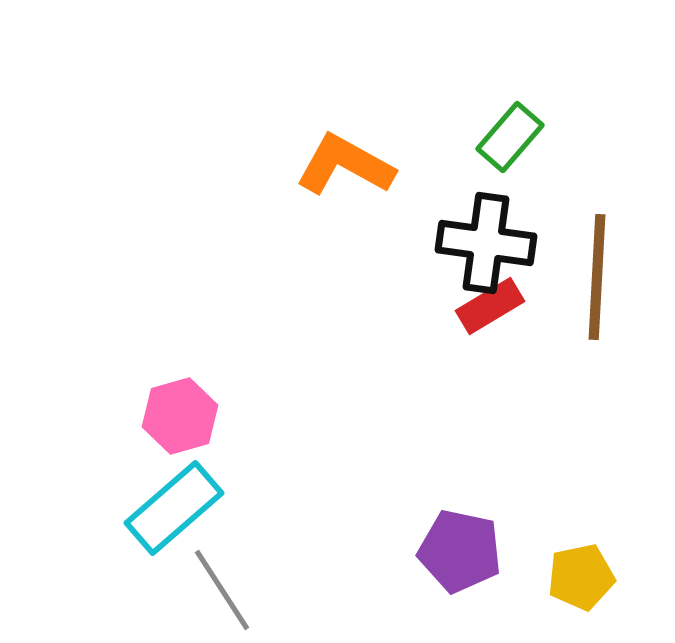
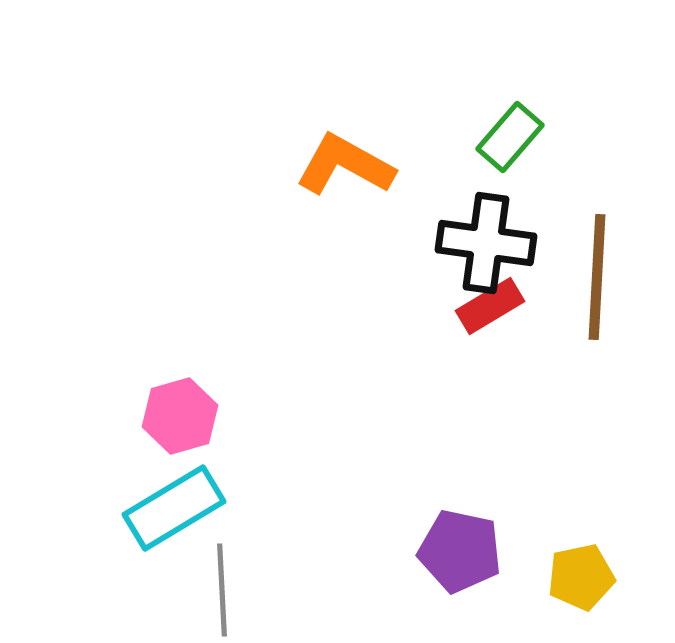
cyan rectangle: rotated 10 degrees clockwise
gray line: rotated 30 degrees clockwise
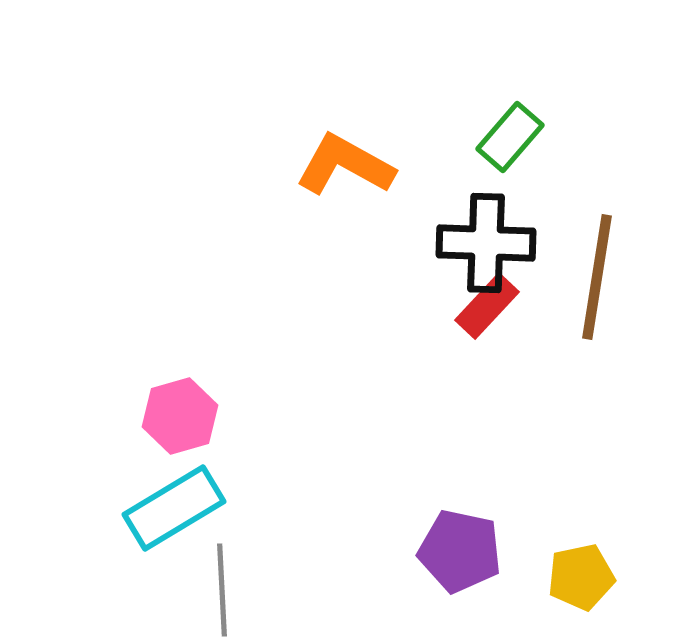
black cross: rotated 6 degrees counterclockwise
brown line: rotated 6 degrees clockwise
red rectangle: moved 3 px left; rotated 16 degrees counterclockwise
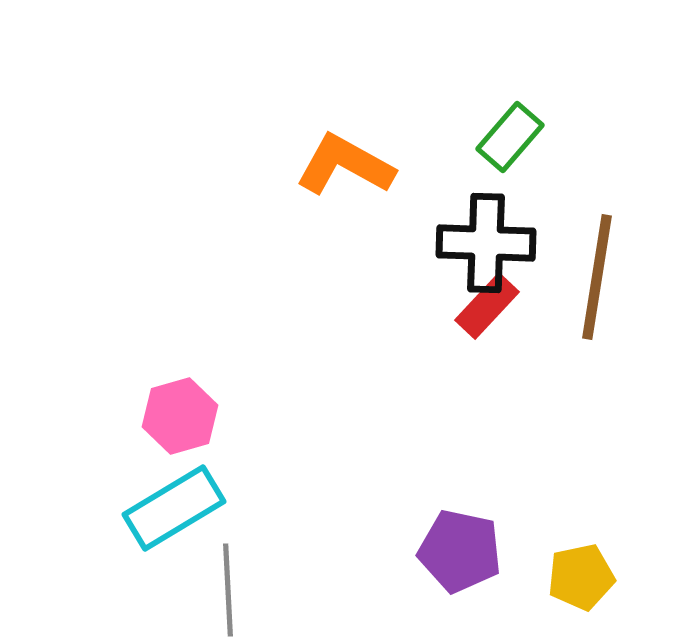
gray line: moved 6 px right
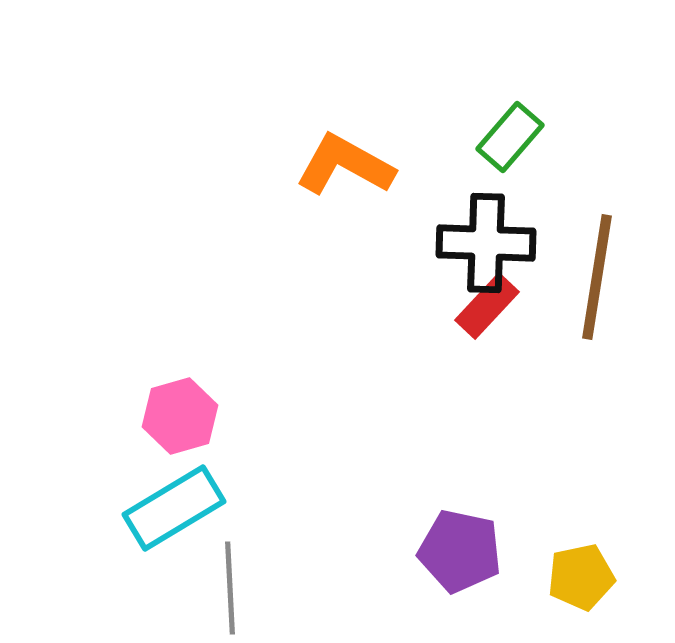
gray line: moved 2 px right, 2 px up
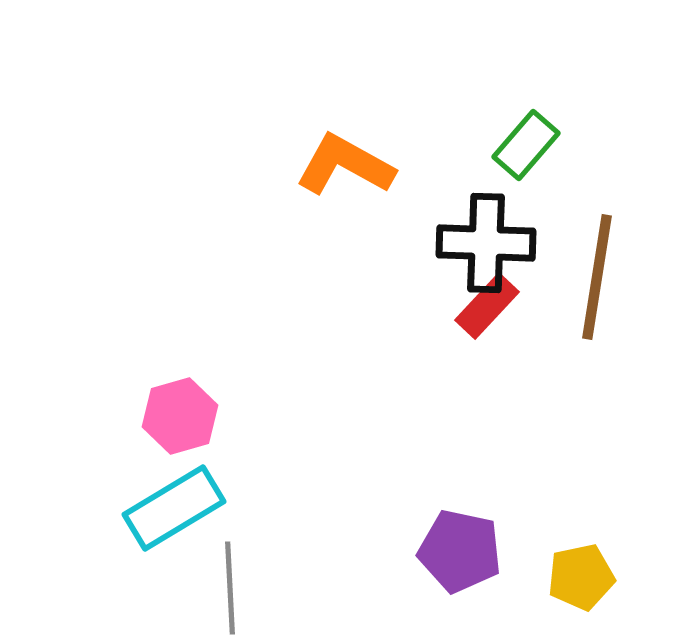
green rectangle: moved 16 px right, 8 px down
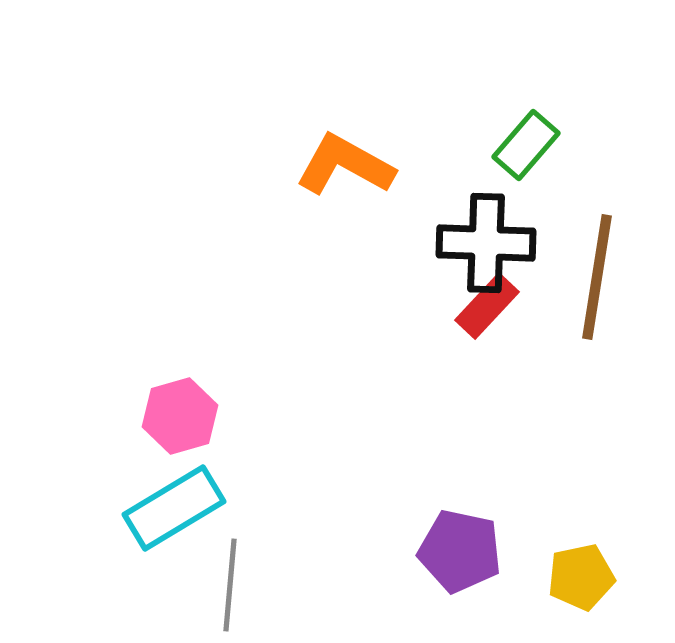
gray line: moved 3 px up; rotated 8 degrees clockwise
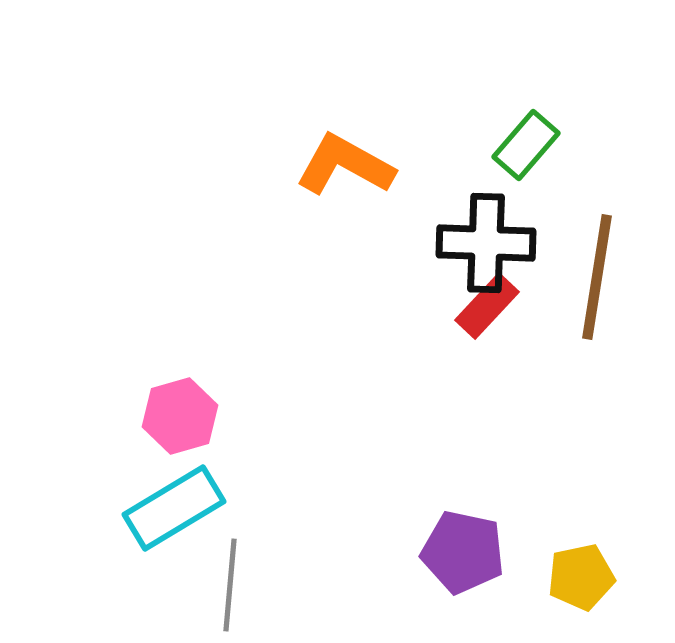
purple pentagon: moved 3 px right, 1 px down
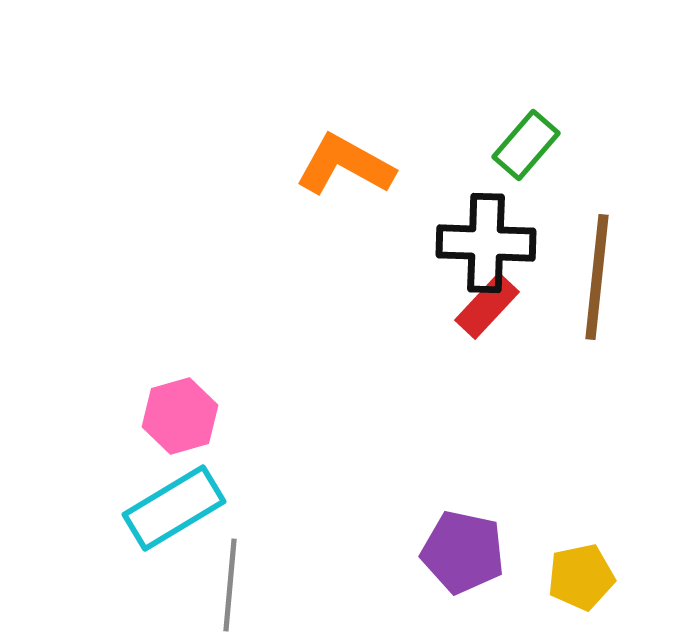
brown line: rotated 3 degrees counterclockwise
